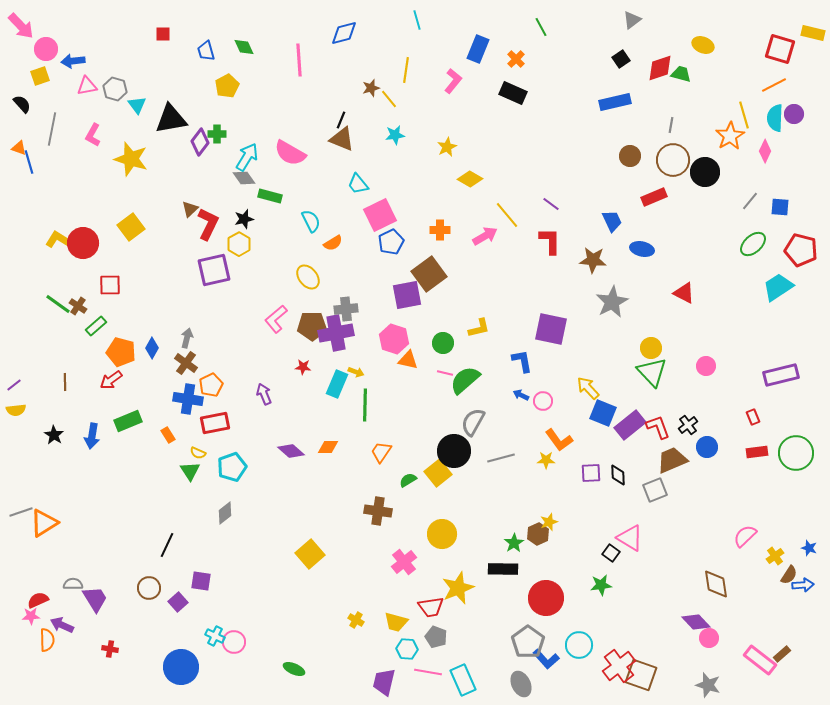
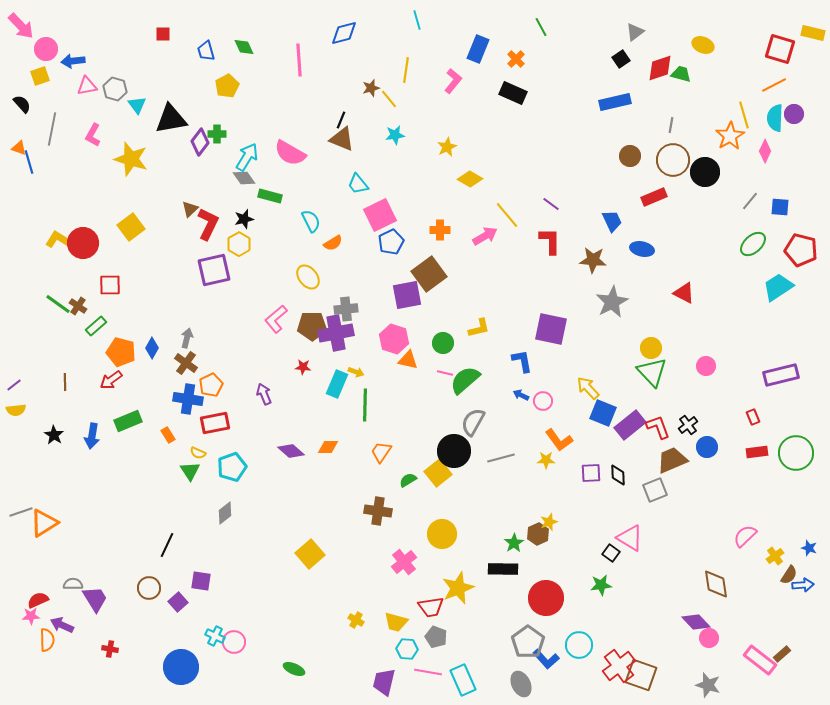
gray triangle at (632, 20): moved 3 px right, 12 px down
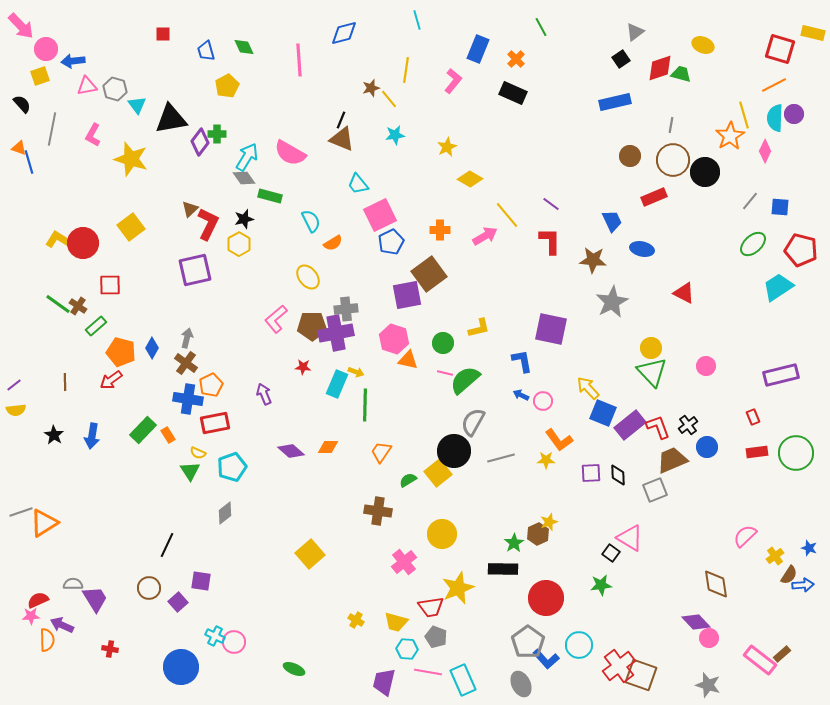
purple square at (214, 270): moved 19 px left
green rectangle at (128, 421): moved 15 px right, 9 px down; rotated 24 degrees counterclockwise
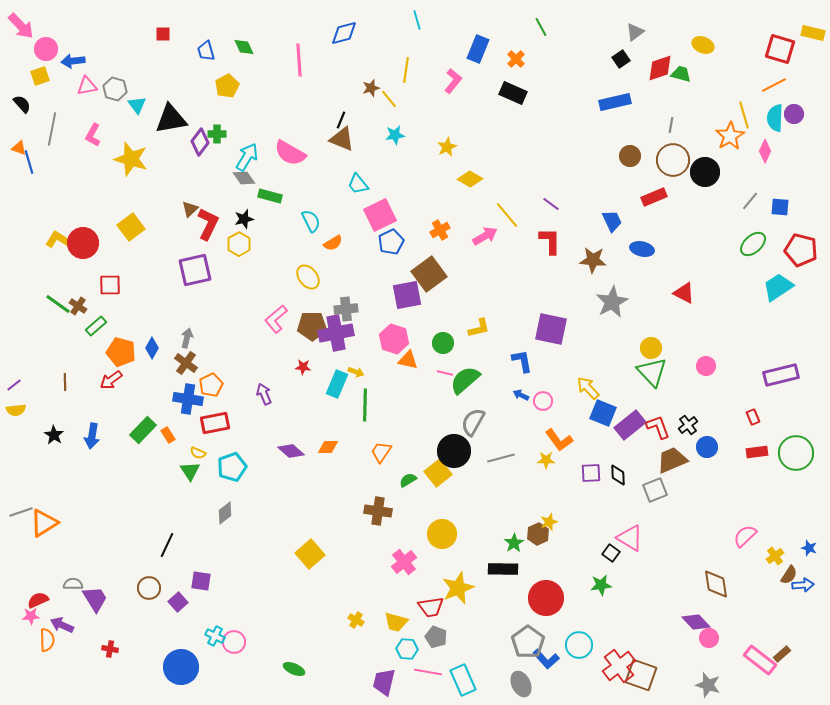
orange cross at (440, 230): rotated 30 degrees counterclockwise
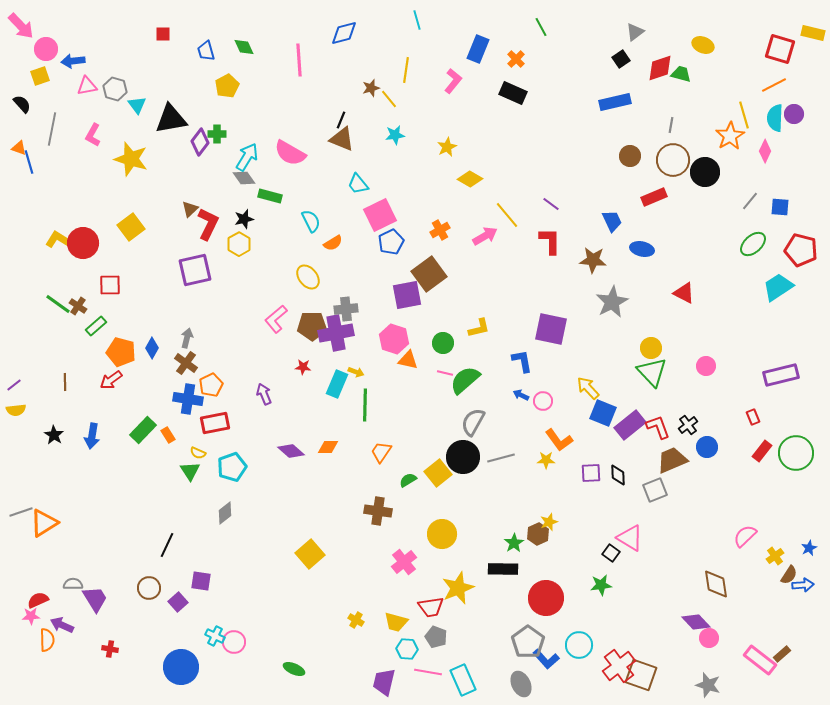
black circle at (454, 451): moved 9 px right, 6 px down
red rectangle at (757, 452): moved 5 px right, 1 px up; rotated 45 degrees counterclockwise
blue star at (809, 548): rotated 28 degrees clockwise
